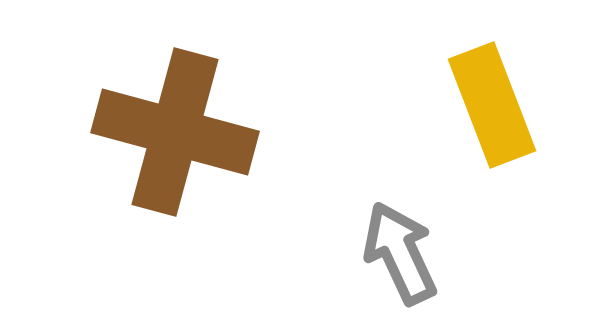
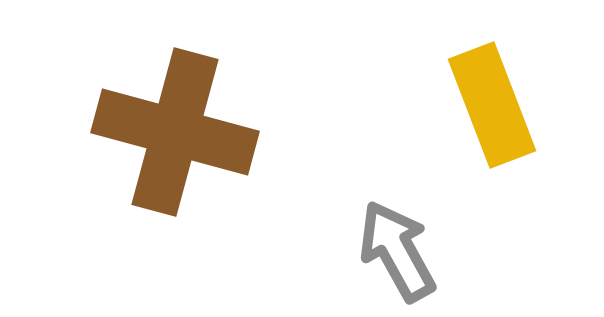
gray arrow: moved 3 px left, 2 px up; rotated 4 degrees counterclockwise
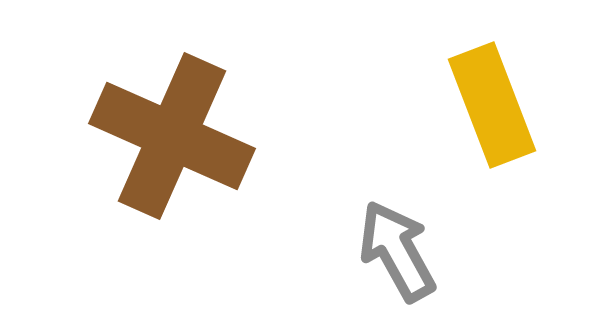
brown cross: moved 3 px left, 4 px down; rotated 9 degrees clockwise
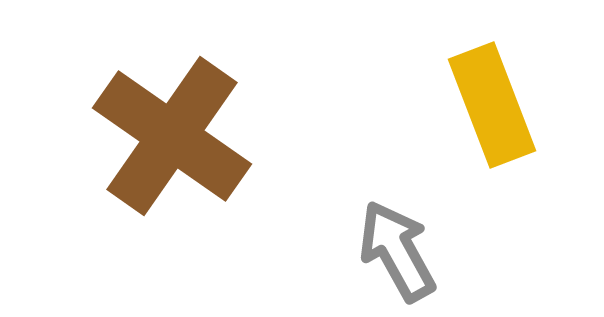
brown cross: rotated 11 degrees clockwise
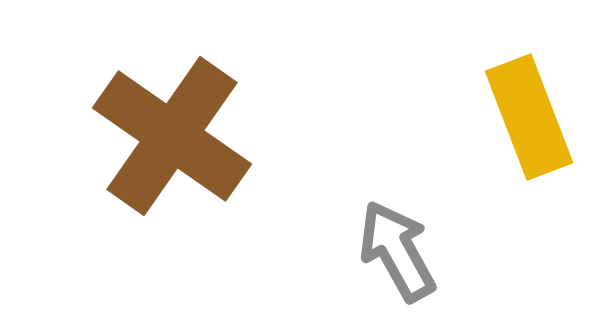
yellow rectangle: moved 37 px right, 12 px down
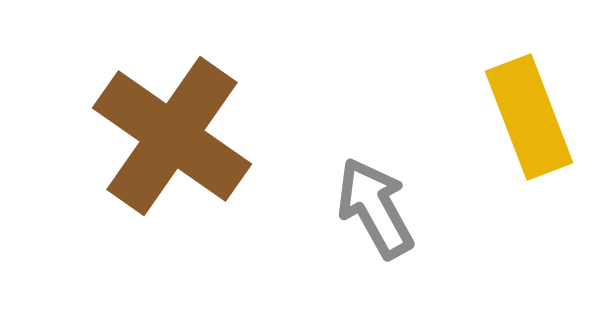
gray arrow: moved 22 px left, 43 px up
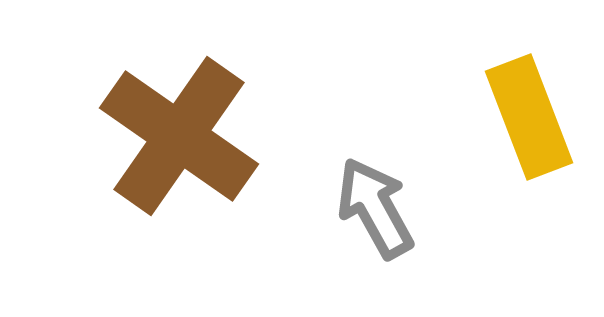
brown cross: moved 7 px right
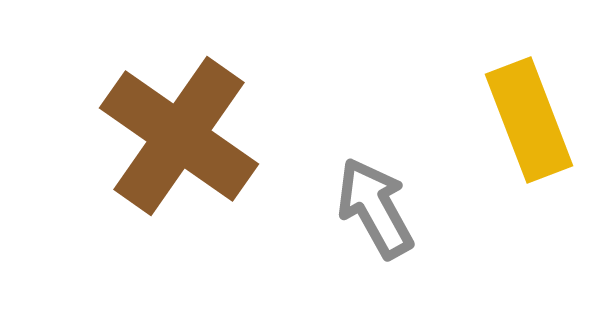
yellow rectangle: moved 3 px down
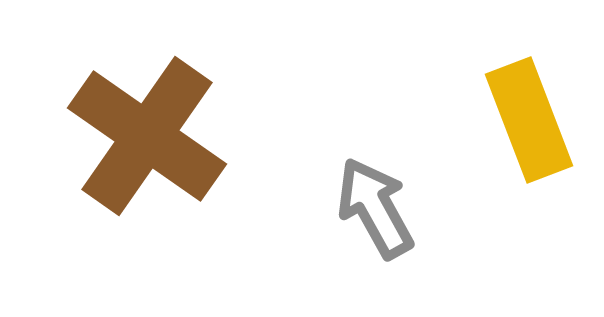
brown cross: moved 32 px left
